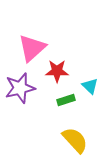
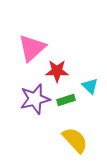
purple star: moved 15 px right, 11 px down
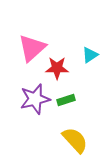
red star: moved 3 px up
cyan triangle: moved 31 px up; rotated 42 degrees clockwise
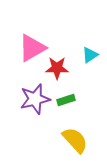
pink triangle: rotated 12 degrees clockwise
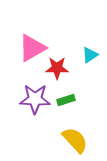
purple star: rotated 16 degrees clockwise
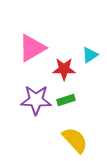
red star: moved 7 px right, 1 px down
purple star: moved 1 px right, 1 px down
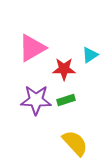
yellow semicircle: moved 3 px down
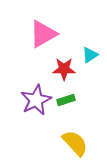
pink triangle: moved 11 px right, 14 px up
purple star: rotated 28 degrees counterclockwise
